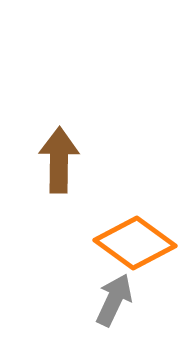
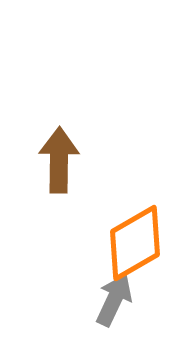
orange diamond: rotated 66 degrees counterclockwise
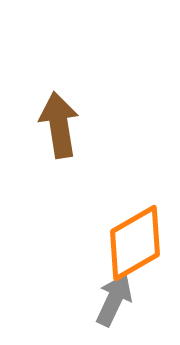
brown arrow: moved 35 px up; rotated 10 degrees counterclockwise
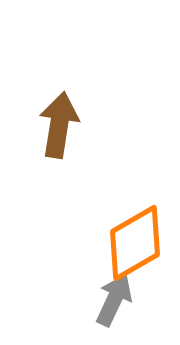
brown arrow: rotated 18 degrees clockwise
